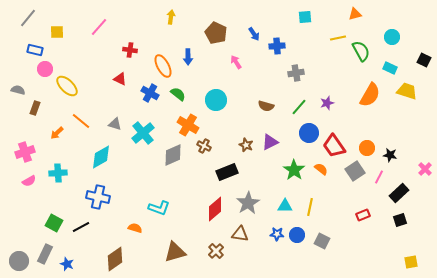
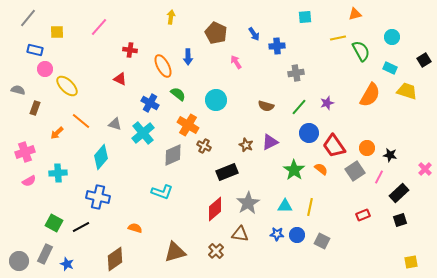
black square at (424, 60): rotated 32 degrees clockwise
blue cross at (150, 93): moved 10 px down
cyan diamond at (101, 157): rotated 20 degrees counterclockwise
cyan L-shape at (159, 208): moved 3 px right, 16 px up
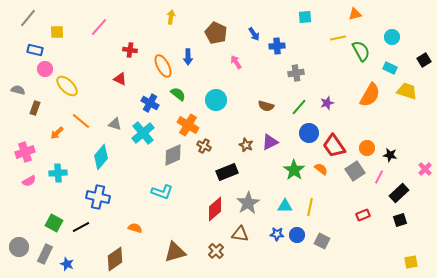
gray circle at (19, 261): moved 14 px up
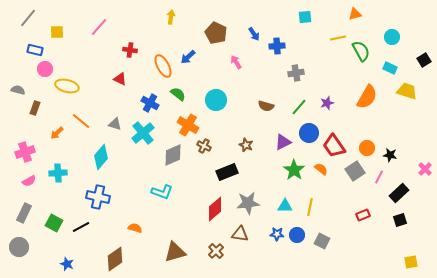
blue arrow at (188, 57): rotated 49 degrees clockwise
yellow ellipse at (67, 86): rotated 30 degrees counterclockwise
orange semicircle at (370, 95): moved 3 px left, 2 px down
purple triangle at (270, 142): moved 13 px right
gray star at (248, 203): rotated 25 degrees clockwise
gray rectangle at (45, 254): moved 21 px left, 41 px up
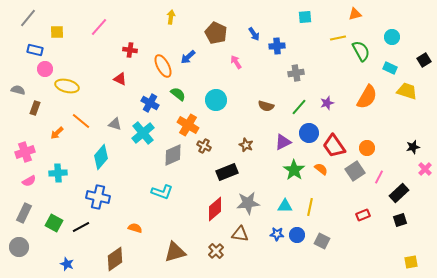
black star at (390, 155): moved 23 px right, 8 px up; rotated 24 degrees counterclockwise
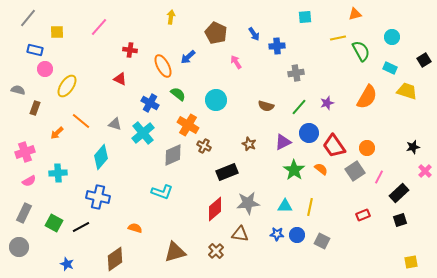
yellow ellipse at (67, 86): rotated 70 degrees counterclockwise
brown star at (246, 145): moved 3 px right, 1 px up
pink cross at (425, 169): moved 2 px down
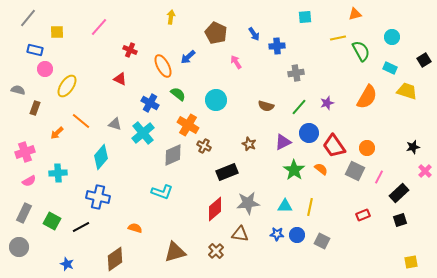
red cross at (130, 50): rotated 16 degrees clockwise
gray square at (355, 171): rotated 30 degrees counterclockwise
green square at (54, 223): moved 2 px left, 2 px up
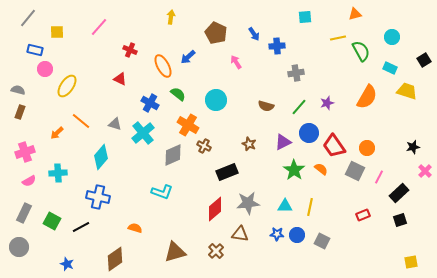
brown rectangle at (35, 108): moved 15 px left, 4 px down
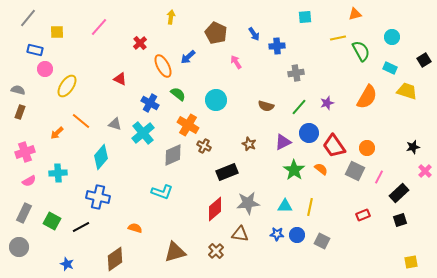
red cross at (130, 50): moved 10 px right, 7 px up; rotated 24 degrees clockwise
